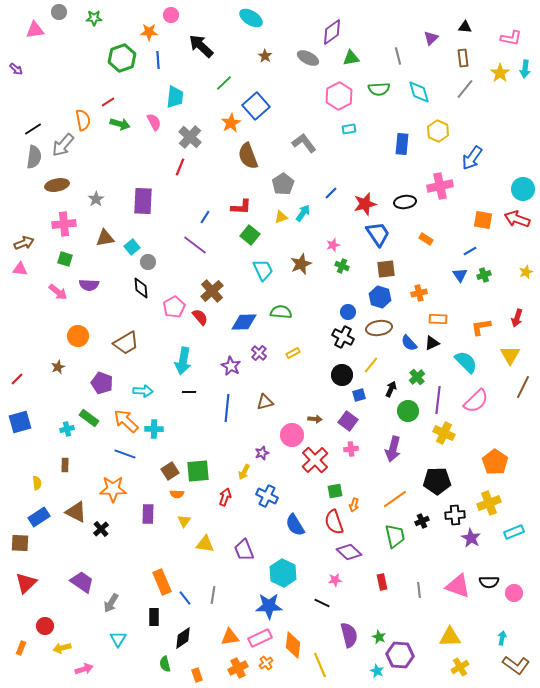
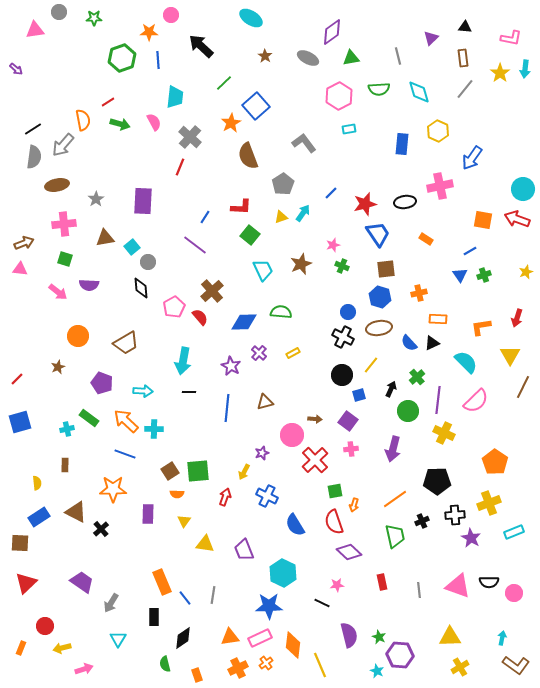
pink star at (335, 580): moved 2 px right, 5 px down
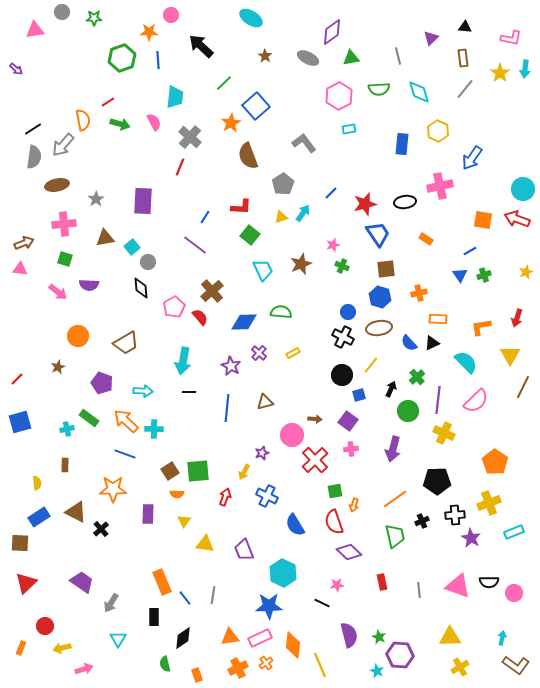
gray circle at (59, 12): moved 3 px right
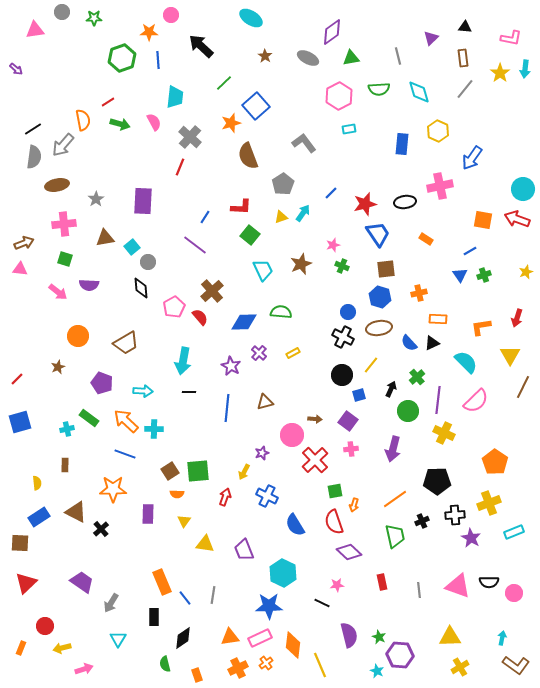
orange star at (231, 123): rotated 12 degrees clockwise
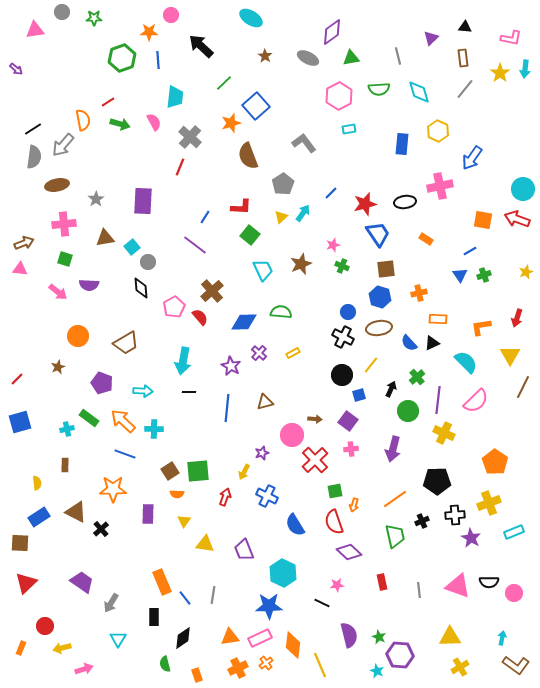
yellow triangle at (281, 217): rotated 24 degrees counterclockwise
orange arrow at (126, 421): moved 3 px left
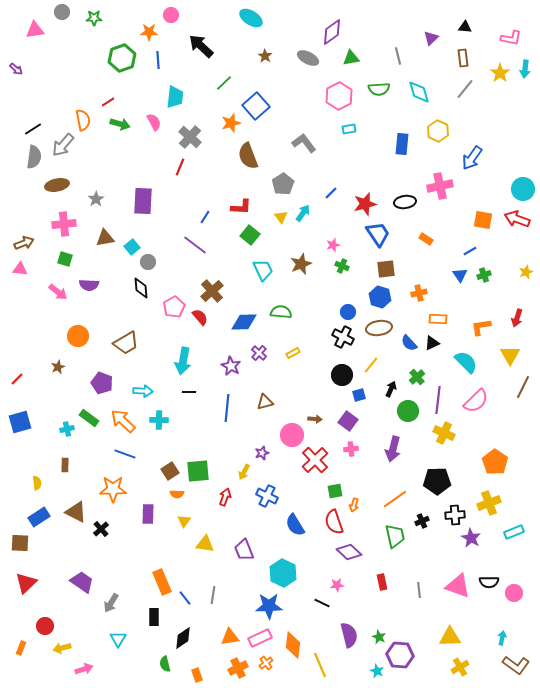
yellow triangle at (281, 217): rotated 24 degrees counterclockwise
cyan cross at (154, 429): moved 5 px right, 9 px up
